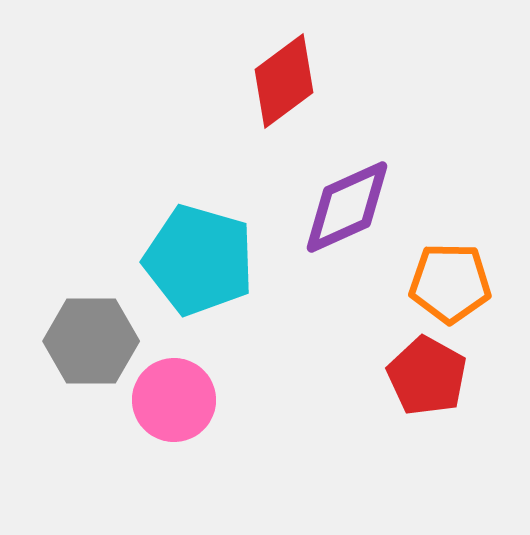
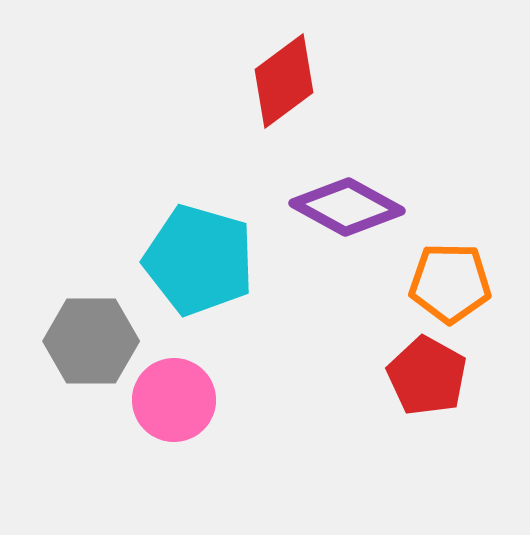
purple diamond: rotated 53 degrees clockwise
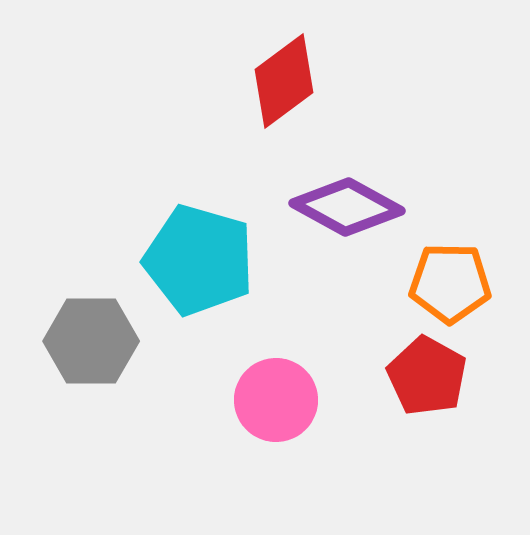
pink circle: moved 102 px right
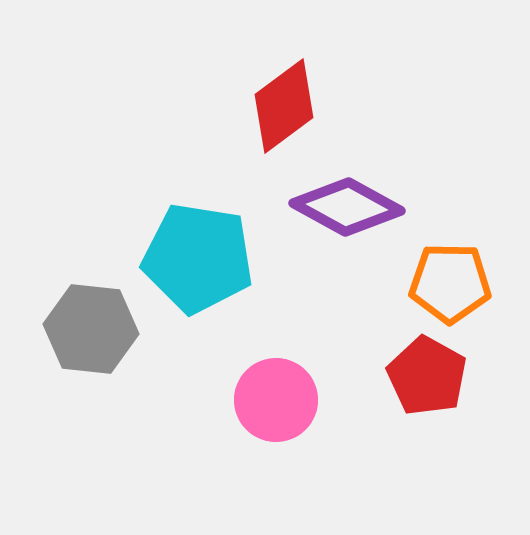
red diamond: moved 25 px down
cyan pentagon: moved 1 px left, 2 px up; rotated 7 degrees counterclockwise
gray hexagon: moved 12 px up; rotated 6 degrees clockwise
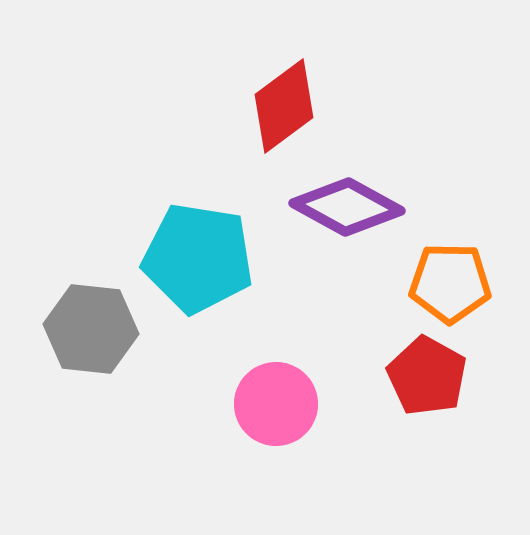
pink circle: moved 4 px down
